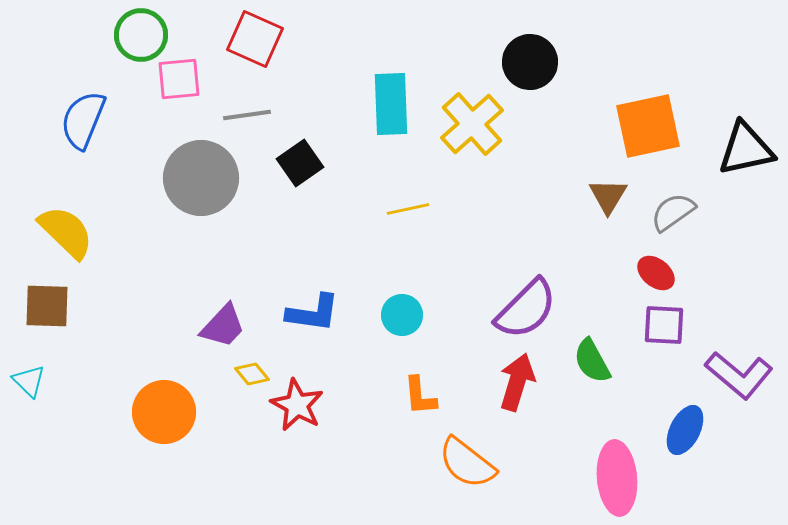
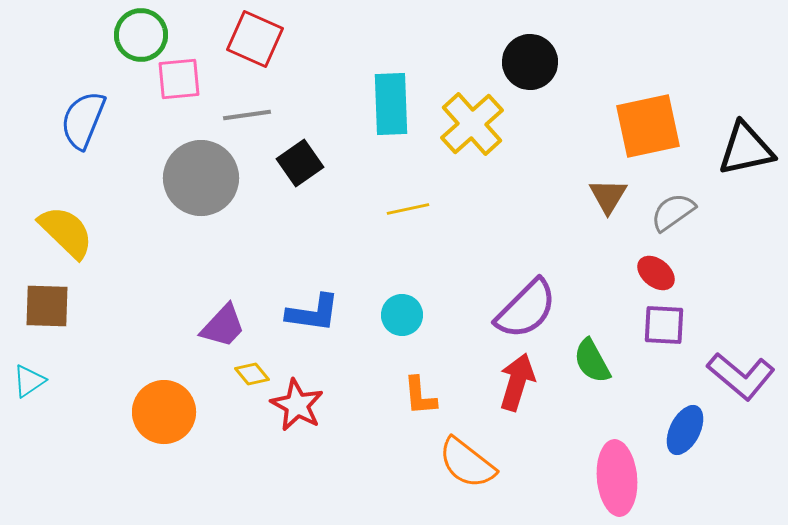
purple L-shape: moved 2 px right, 1 px down
cyan triangle: rotated 42 degrees clockwise
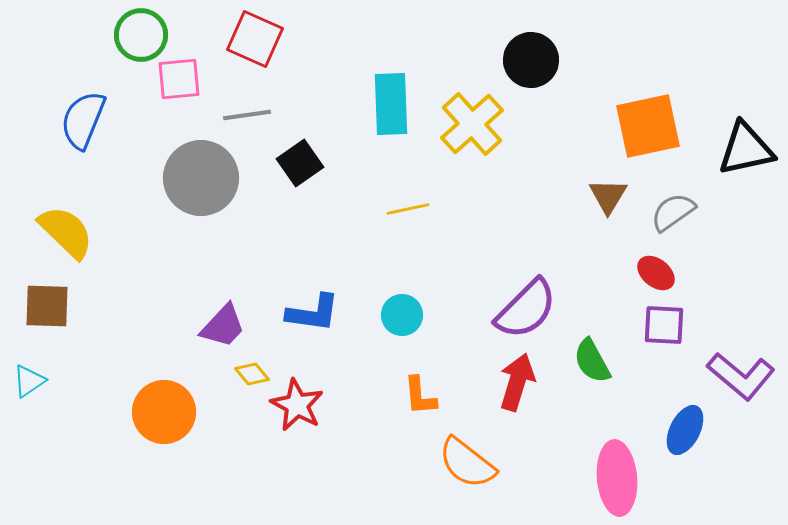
black circle: moved 1 px right, 2 px up
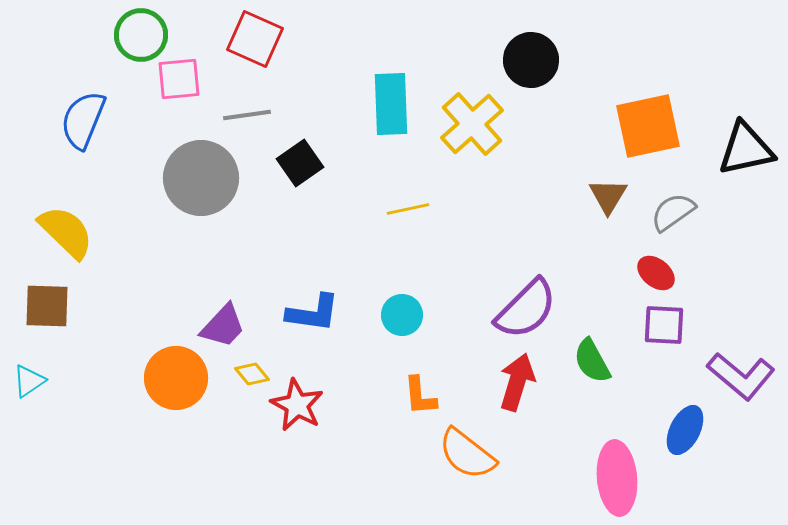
orange circle: moved 12 px right, 34 px up
orange semicircle: moved 9 px up
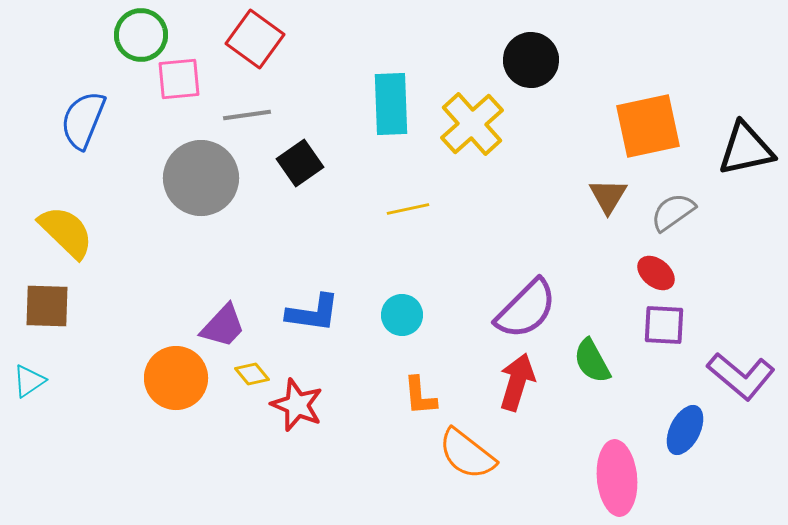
red square: rotated 12 degrees clockwise
red star: rotated 6 degrees counterclockwise
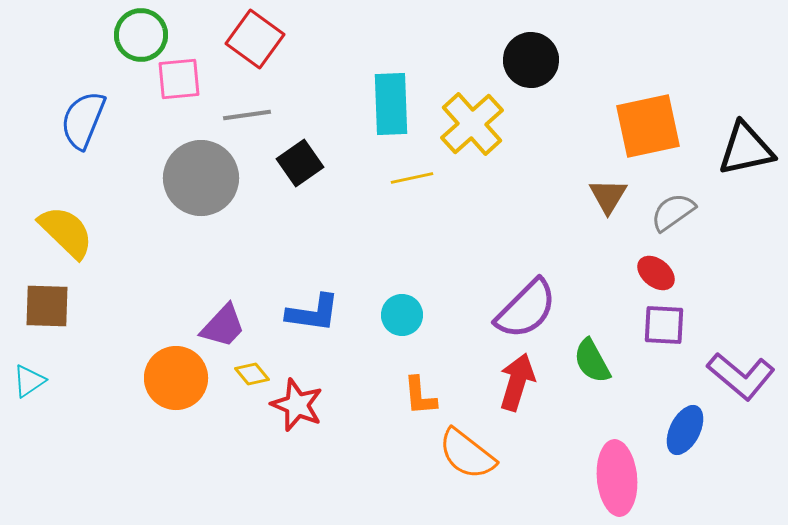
yellow line: moved 4 px right, 31 px up
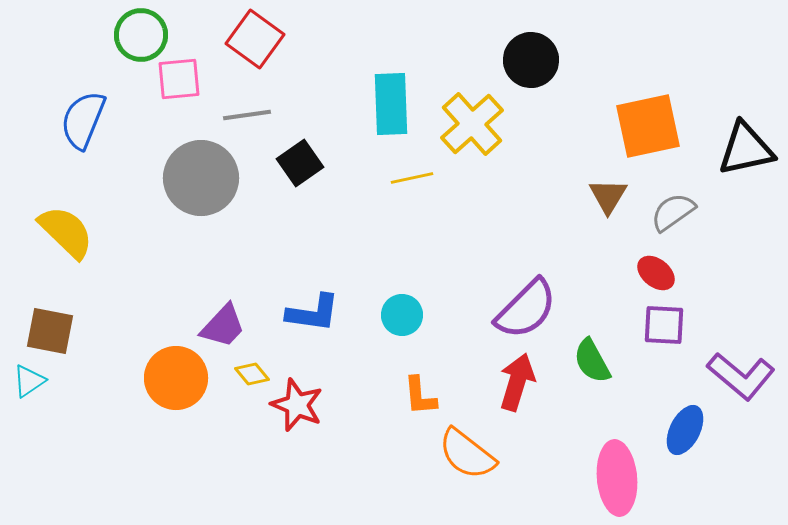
brown square: moved 3 px right, 25 px down; rotated 9 degrees clockwise
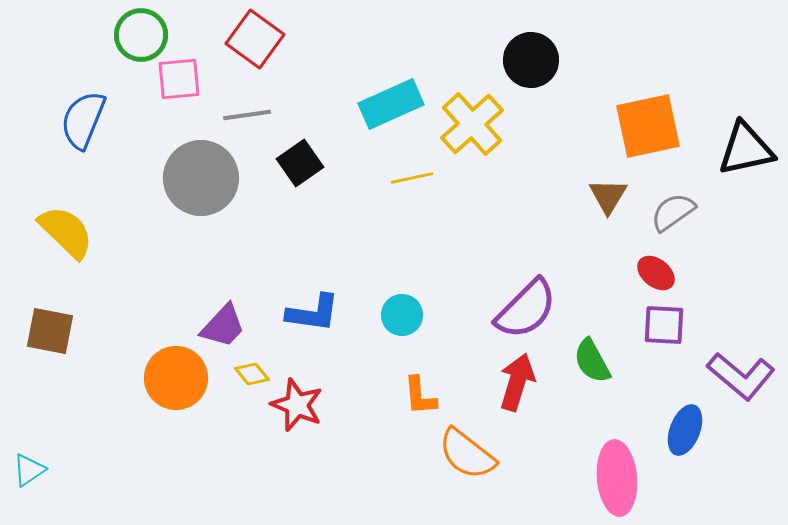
cyan rectangle: rotated 68 degrees clockwise
cyan triangle: moved 89 px down
blue ellipse: rotated 6 degrees counterclockwise
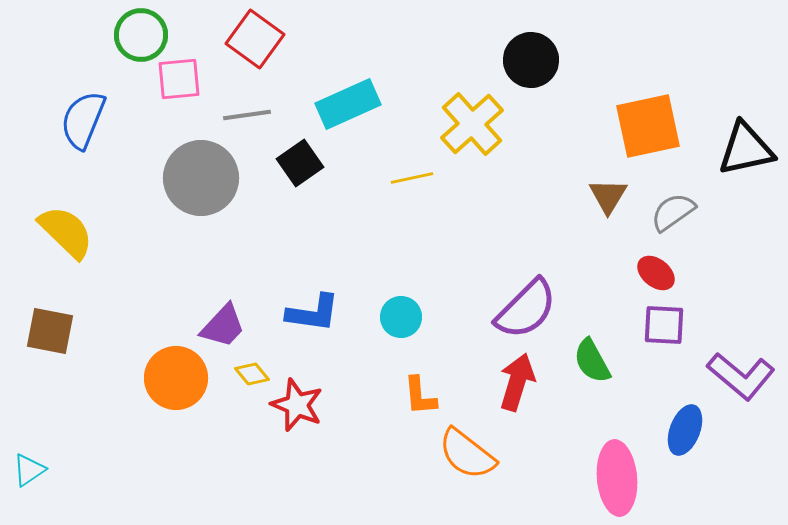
cyan rectangle: moved 43 px left
cyan circle: moved 1 px left, 2 px down
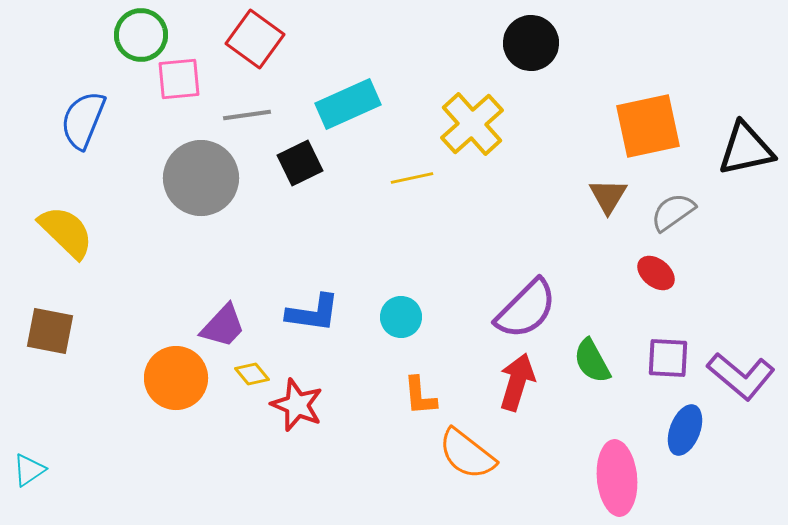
black circle: moved 17 px up
black square: rotated 9 degrees clockwise
purple square: moved 4 px right, 33 px down
